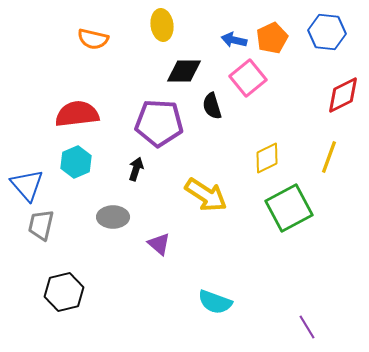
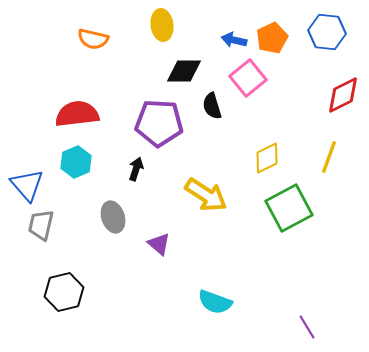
gray ellipse: rotated 72 degrees clockwise
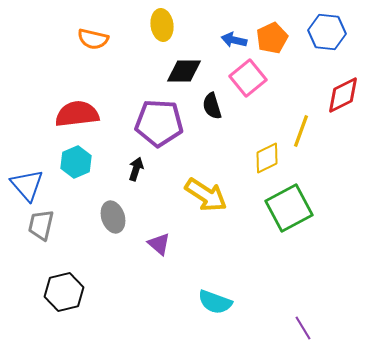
yellow line: moved 28 px left, 26 px up
purple line: moved 4 px left, 1 px down
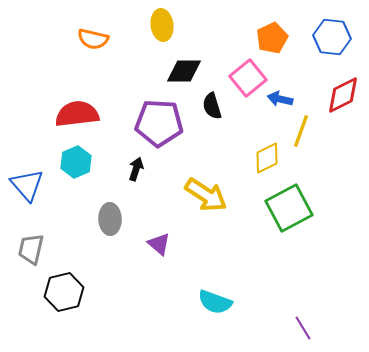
blue hexagon: moved 5 px right, 5 px down
blue arrow: moved 46 px right, 59 px down
gray ellipse: moved 3 px left, 2 px down; rotated 16 degrees clockwise
gray trapezoid: moved 10 px left, 24 px down
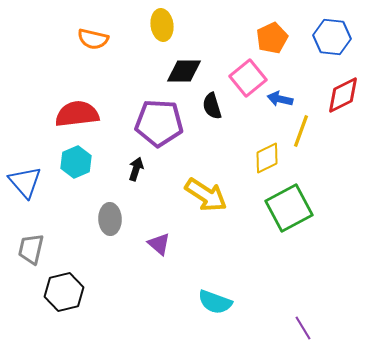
blue triangle: moved 2 px left, 3 px up
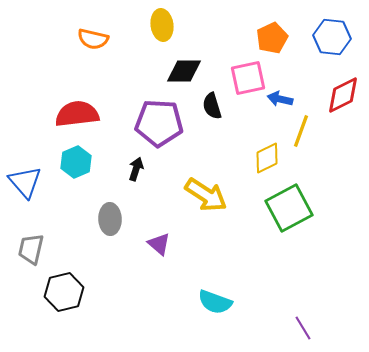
pink square: rotated 27 degrees clockwise
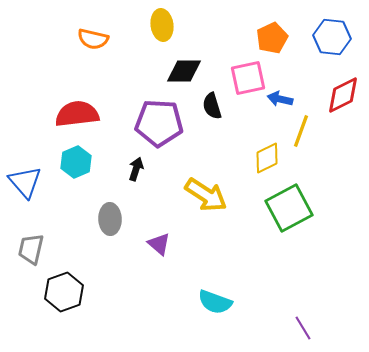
black hexagon: rotated 6 degrees counterclockwise
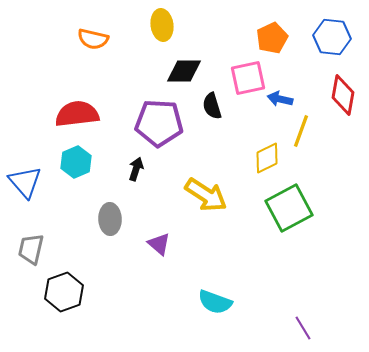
red diamond: rotated 54 degrees counterclockwise
